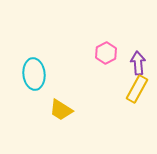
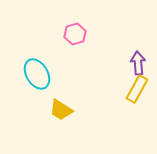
pink hexagon: moved 31 px left, 19 px up; rotated 10 degrees clockwise
cyan ellipse: moved 3 px right; rotated 24 degrees counterclockwise
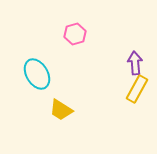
purple arrow: moved 3 px left
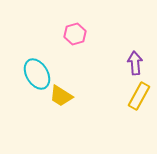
yellow rectangle: moved 2 px right, 7 px down
yellow trapezoid: moved 14 px up
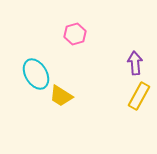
cyan ellipse: moved 1 px left
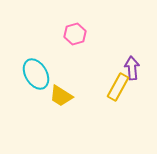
purple arrow: moved 3 px left, 5 px down
yellow rectangle: moved 21 px left, 9 px up
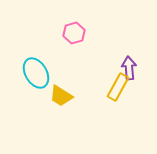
pink hexagon: moved 1 px left, 1 px up
purple arrow: moved 3 px left
cyan ellipse: moved 1 px up
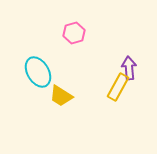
cyan ellipse: moved 2 px right, 1 px up
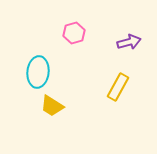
purple arrow: moved 26 px up; rotated 80 degrees clockwise
cyan ellipse: rotated 36 degrees clockwise
yellow trapezoid: moved 9 px left, 10 px down
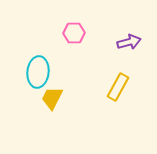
pink hexagon: rotated 15 degrees clockwise
yellow trapezoid: moved 8 px up; rotated 85 degrees clockwise
